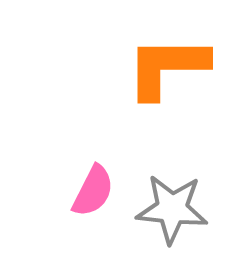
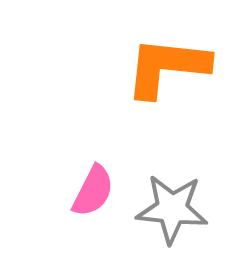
orange L-shape: rotated 6 degrees clockwise
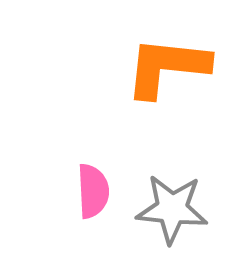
pink semicircle: rotated 30 degrees counterclockwise
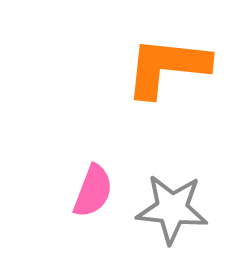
pink semicircle: rotated 24 degrees clockwise
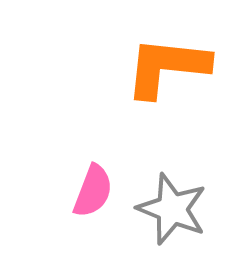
gray star: rotated 16 degrees clockwise
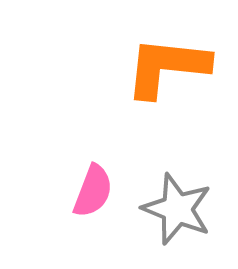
gray star: moved 5 px right
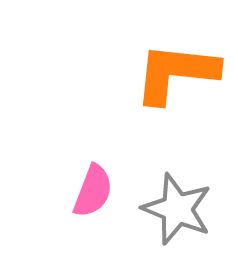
orange L-shape: moved 9 px right, 6 px down
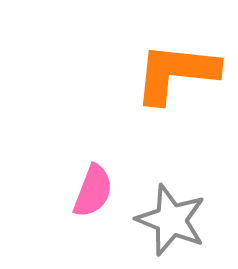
gray star: moved 6 px left, 11 px down
